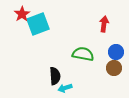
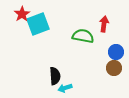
green semicircle: moved 18 px up
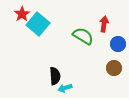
cyan square: rotated 30 degrees counterclockwise
green semicircle: rotated 20 degrees clockwise
blue circle: moved 2 px right, 8 px up
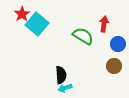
cyan square: moved 1 px left
brown circle: moved 2 px up
black semicircle: moved 6 px right, 1 px up
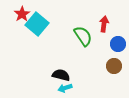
green semicircle: rotated 25 degrees clockwise
black semicircle: rotated 72 degrees counterclockwise
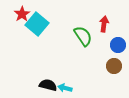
blue circle: moved 1 px down
black semicircle: moved 13 px left, 10 px down
cyan arrow: rotated 32 degrees clockwise
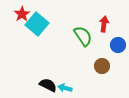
brown circle: moved 12 px left
black semicircle: rotated 12 degrees clockwise
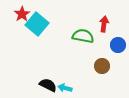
green semicircle: rotated 45 degrees counterclockwise
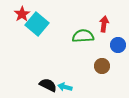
green semicircle: rotated 15 degrees counterclockwise
cyan arrow: moved 1 px up
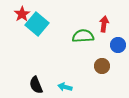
black semicircle: moved 12 px left; rotated 138 degrees counterclockwise
